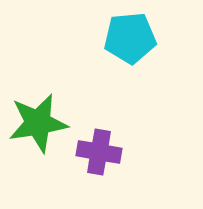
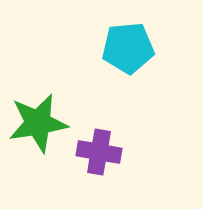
cyan pentagon: moved 2 px left, 10 px down
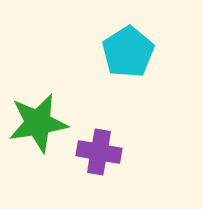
cyan pentagon: moved 4 px down; rotated 27 degrees counterclockwise
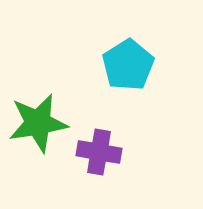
cyan pentagon: moved 13 px down
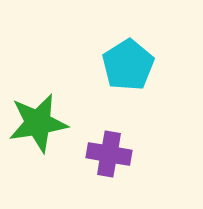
purple cross: moved 10 px right, 2 px down
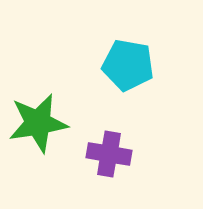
cyan pentagon: rotated 30 degrees counterclockwise
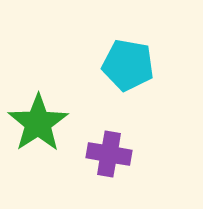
green star: rotated 24 degrees counterclockwise
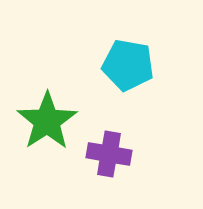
green star: moved 9 px right, 2 px up
